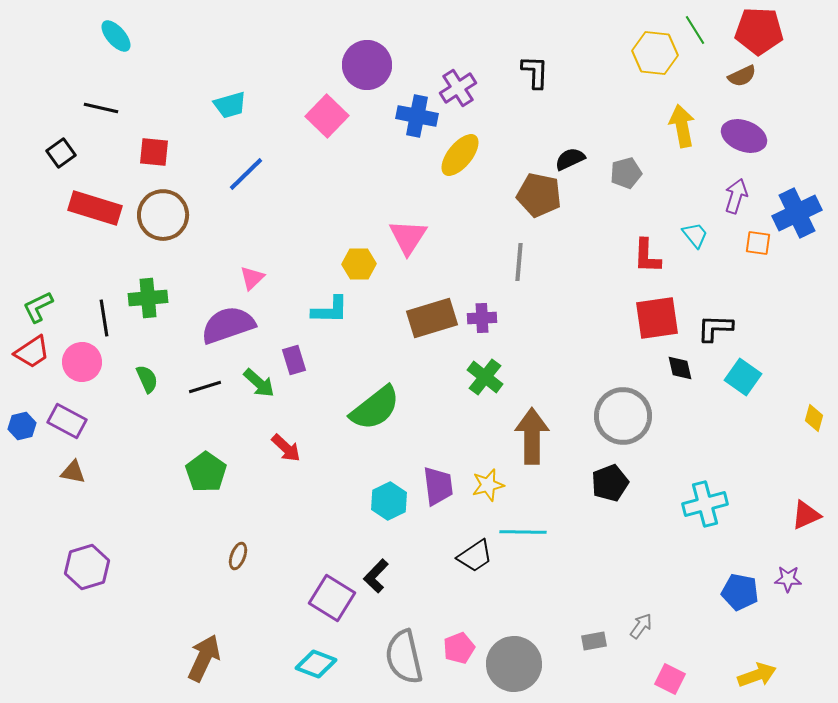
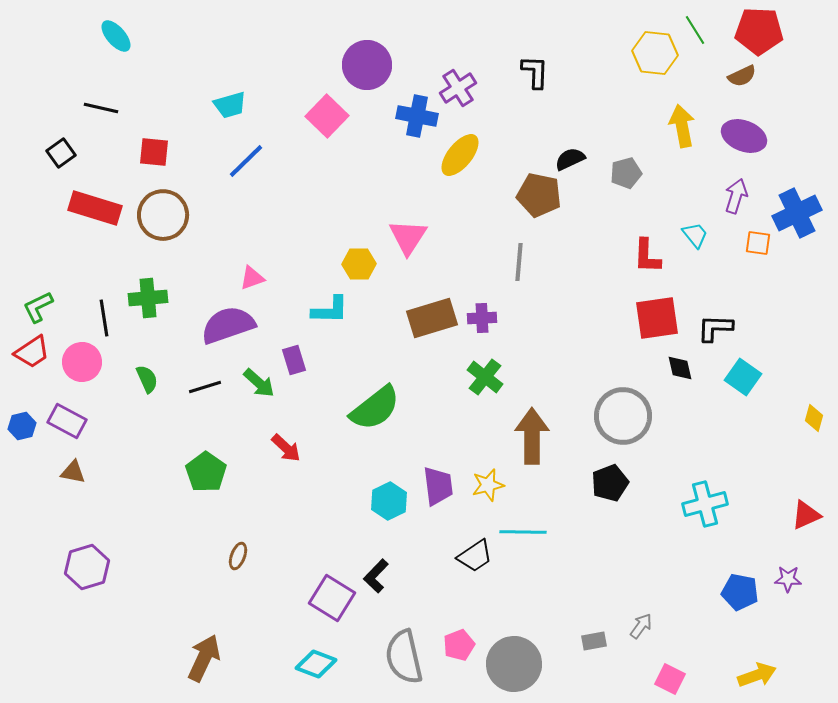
blue line at (246, 174): moved 13 px up
pink triangle at (252, 278): rotated 24 degrees clockwise
pink pentagon at (459, 648): moved 3 px up
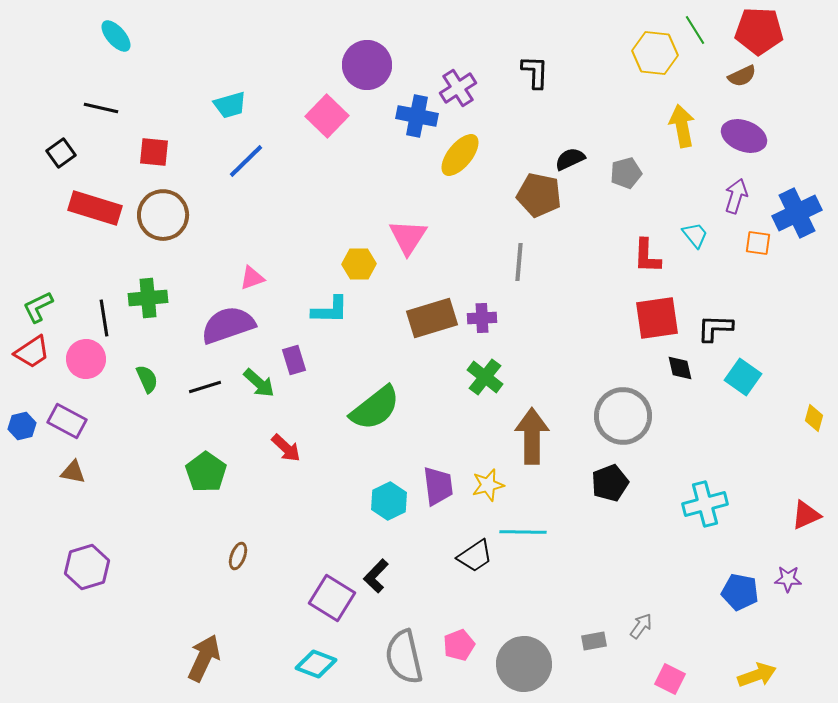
pink circle at (82, 362): moved 4 px right, 3 px up
gray circle at (514, 664): moved 10 px right
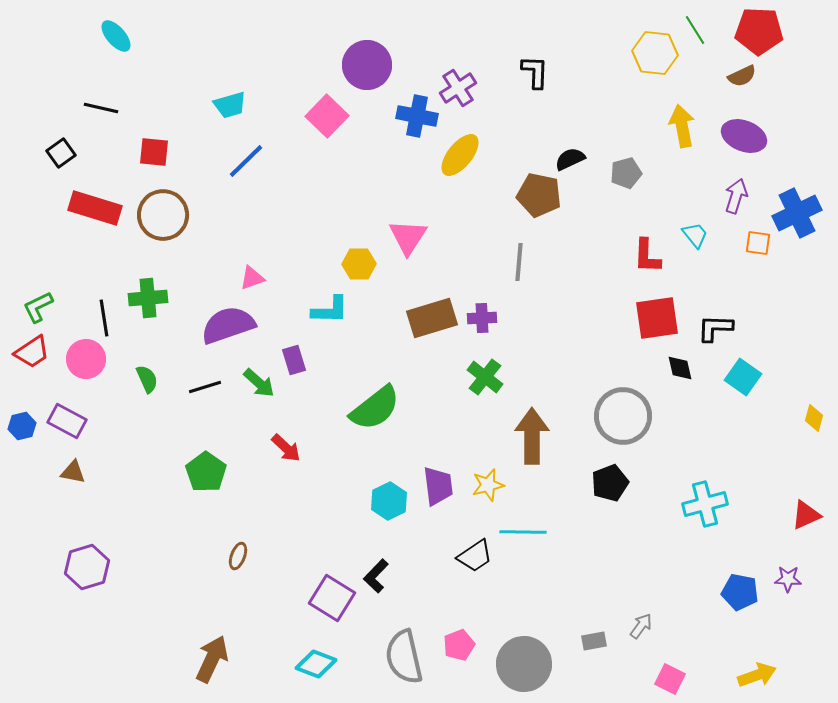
brown arrow at (204, 658): moved 8 px right, 1 px down
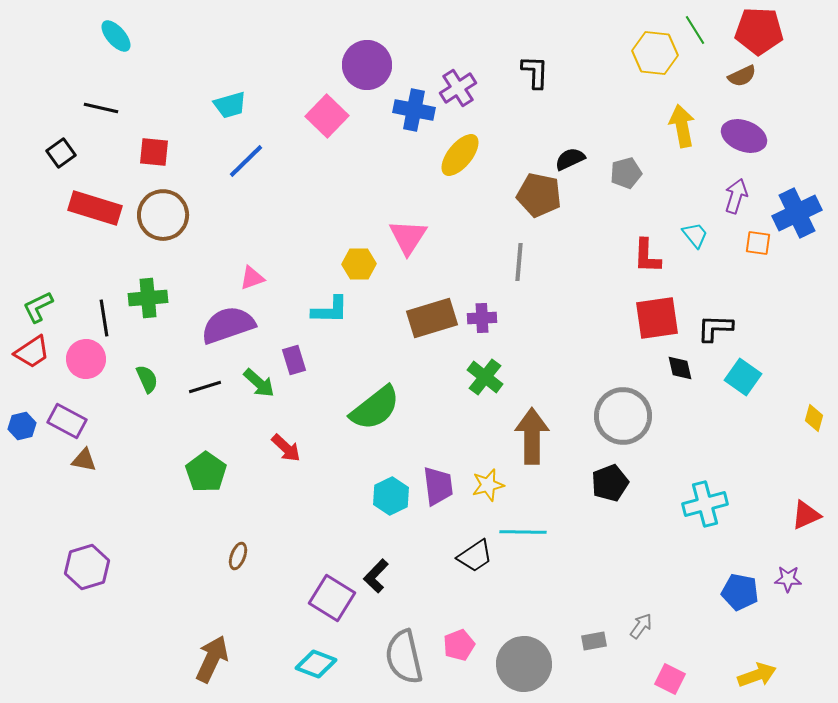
blue cross at (417, 116): moved 3 px left, 6 px up
brown triangle at (73, 472): moved 11 px right, 12 px up
cyan hexagon at (389, 501): moved 2 px right, 5 px up
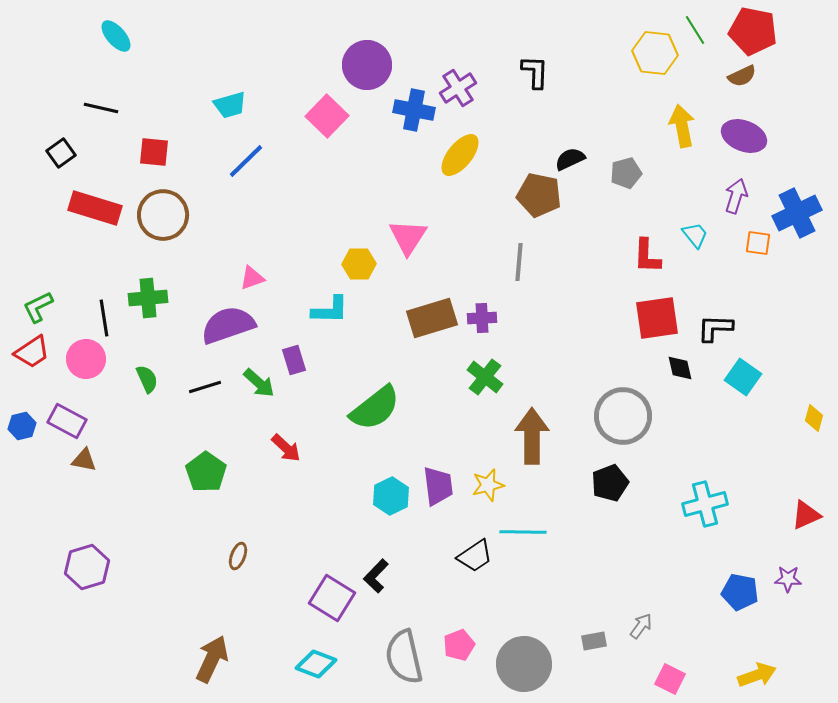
red pentagon at (759, 31): moved 6 px left; rotated 9 degrees clockwise
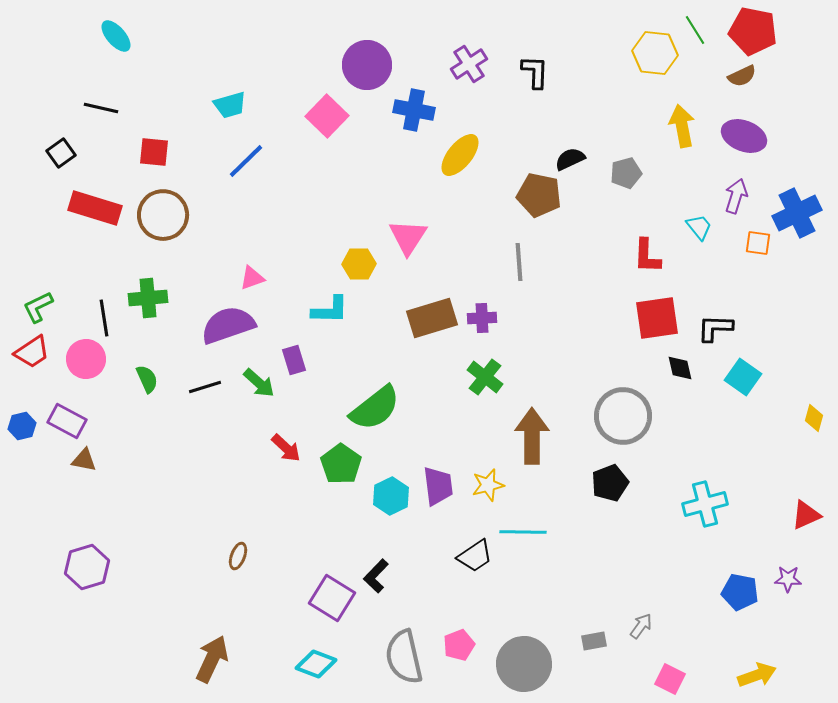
purple cross at (458, 88): moved 11 px right, 24 px up
cyan trapezoid at (695, 235): moved 4 px right, 8 px up
gray line at (519, 262): rotated 9 degrees counterclockwise
green pentagon at (206, 472): moved 135 px right, 8 px up
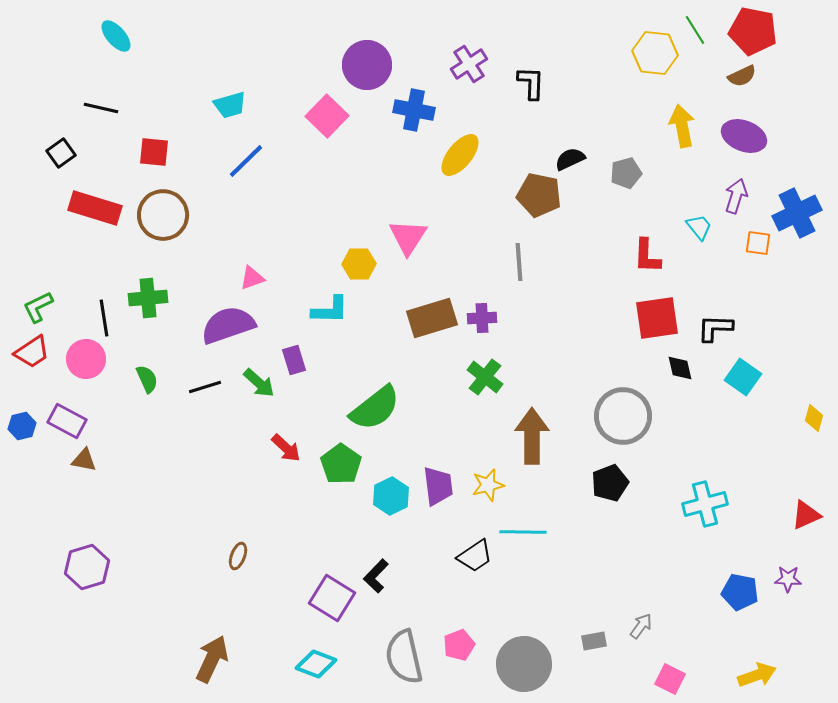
black L-shape at (535, 72): moved 4 px left, 11 px down
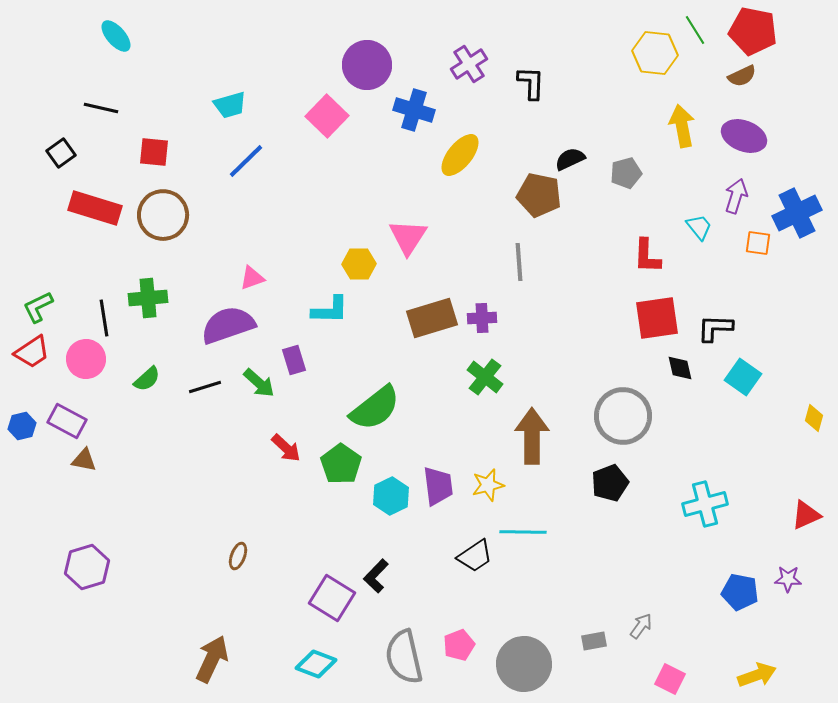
blue cross at (414, 110): rotated 6 degrees clockwise
green semicircle at (147, 379): rotated 72 degrees clockwise
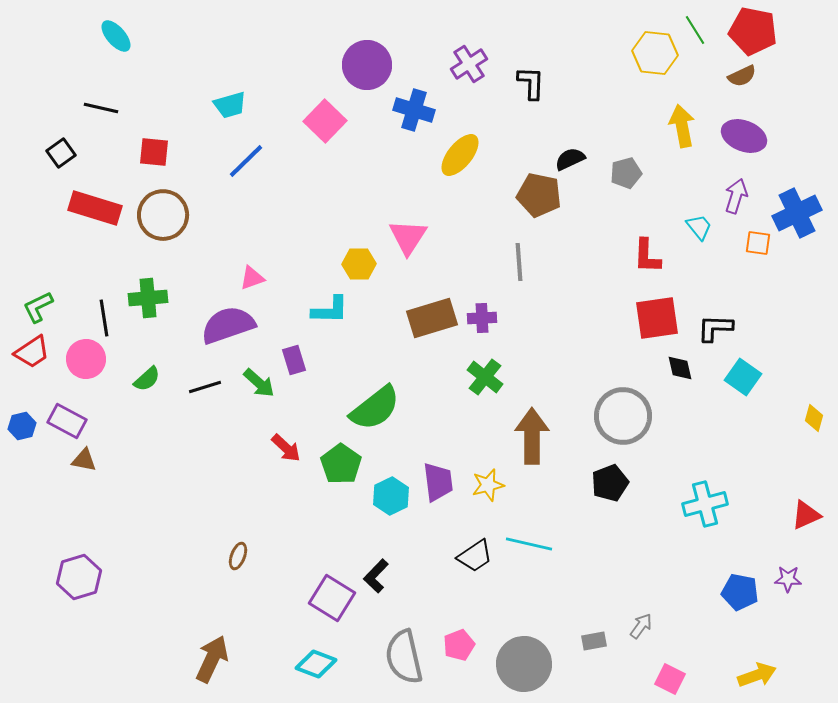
pink square at (327, 116): moved 2 px left, 5 px down
purple trapezoid at (438, 486): moved 4 px up
cyan line at (523, 532): moved 6 px right, 12 px down; rotated 12 degrees clockwise
purple hexagon at (87, 567): moved 8 px left, 10 px down
